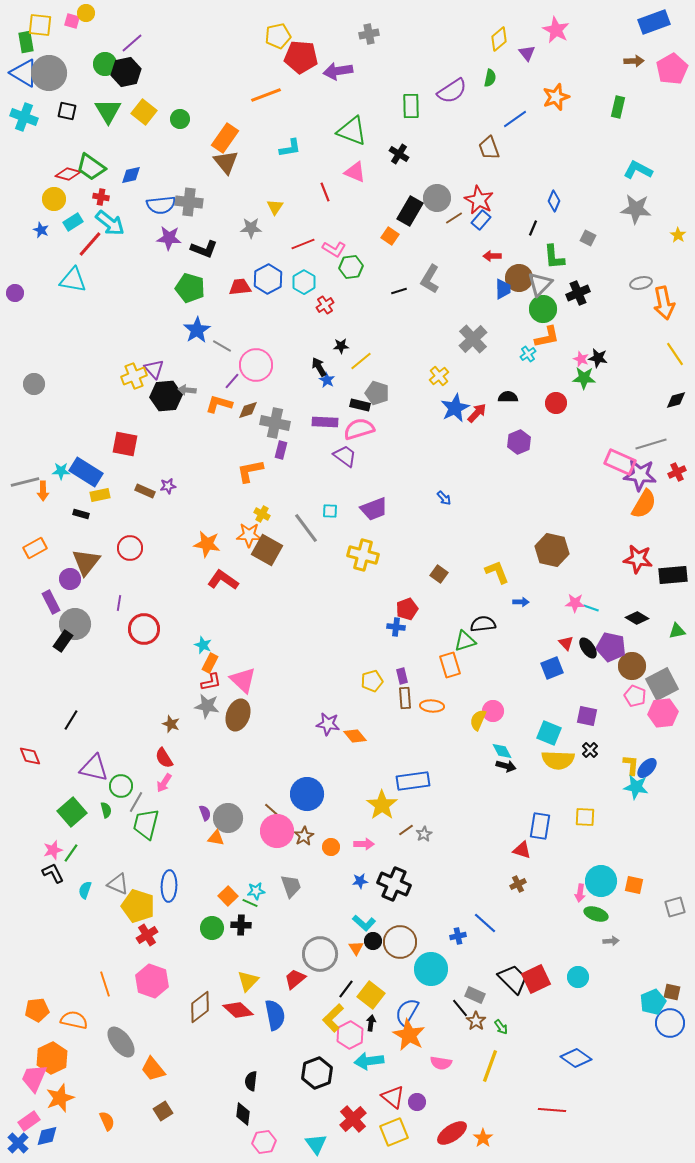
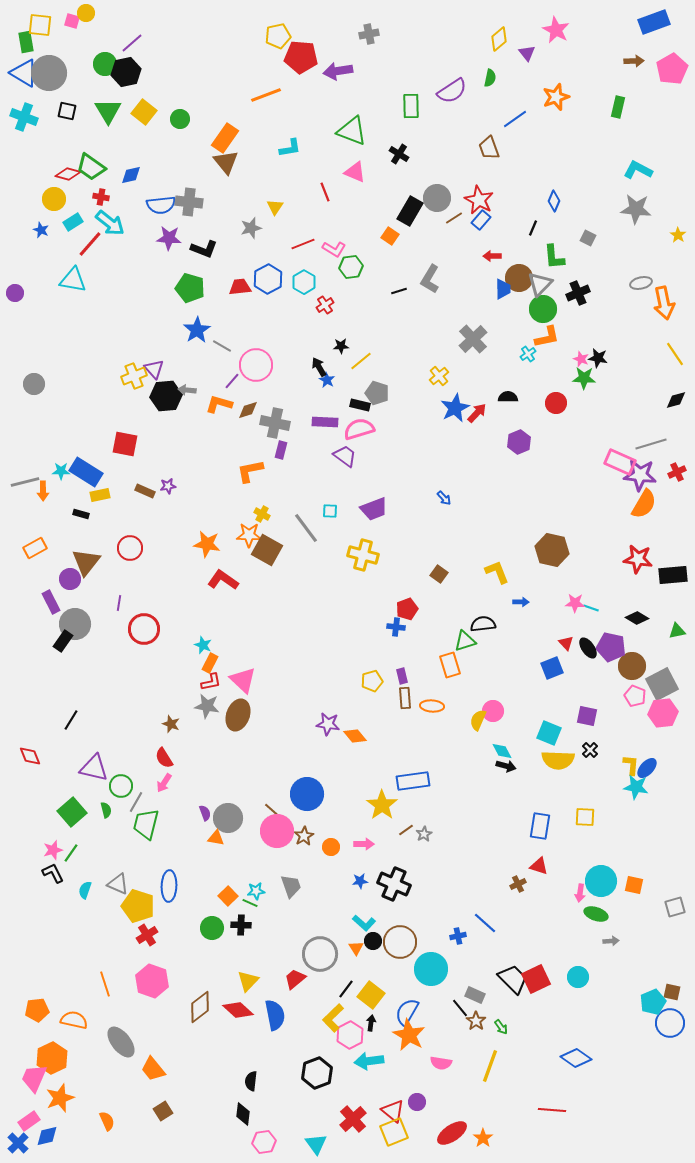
gray star at (251, 228): rotated 15 degrees counterclockwise
red triangle at (522, 850): moved 17 px right, 16 px down
red triangle at (393, 1097): moved 14 px down
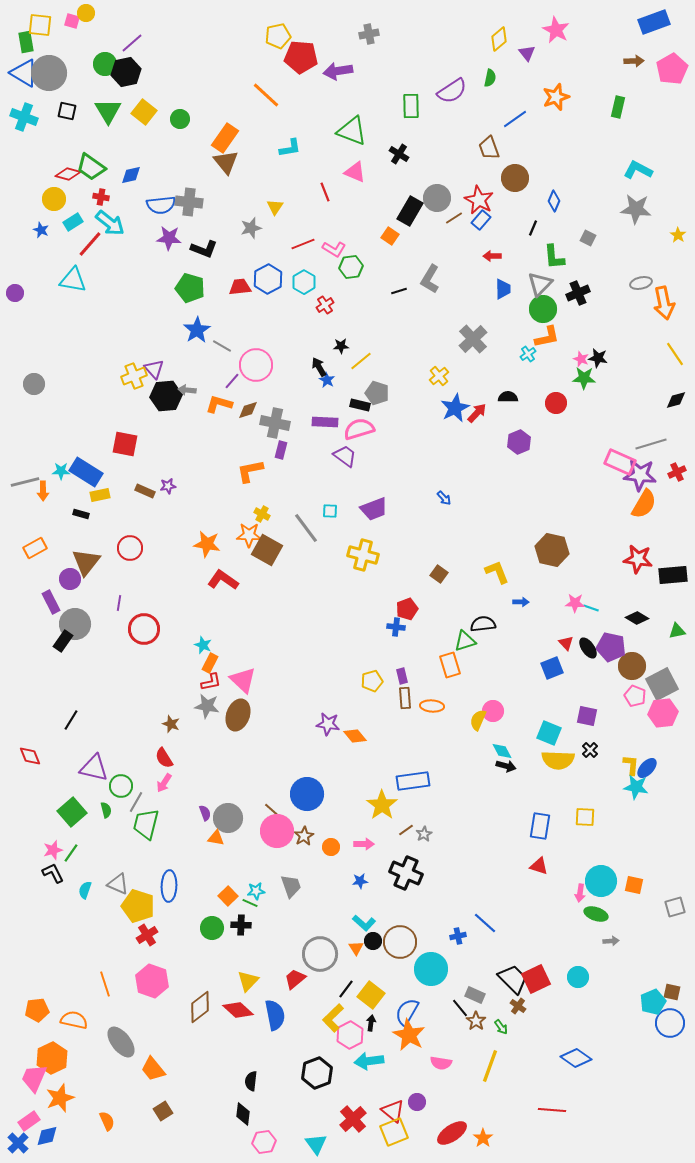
orange line at (266, 95): rotated 64 degrees clockwise
brown circle at (519, 278): moved 4 px left, 100 px up
black cross at (394, 884): moved 12 px right, 11 px up
brown cross at (518, 884): moved 122 px down; rotated 28 degrees counterclockwise
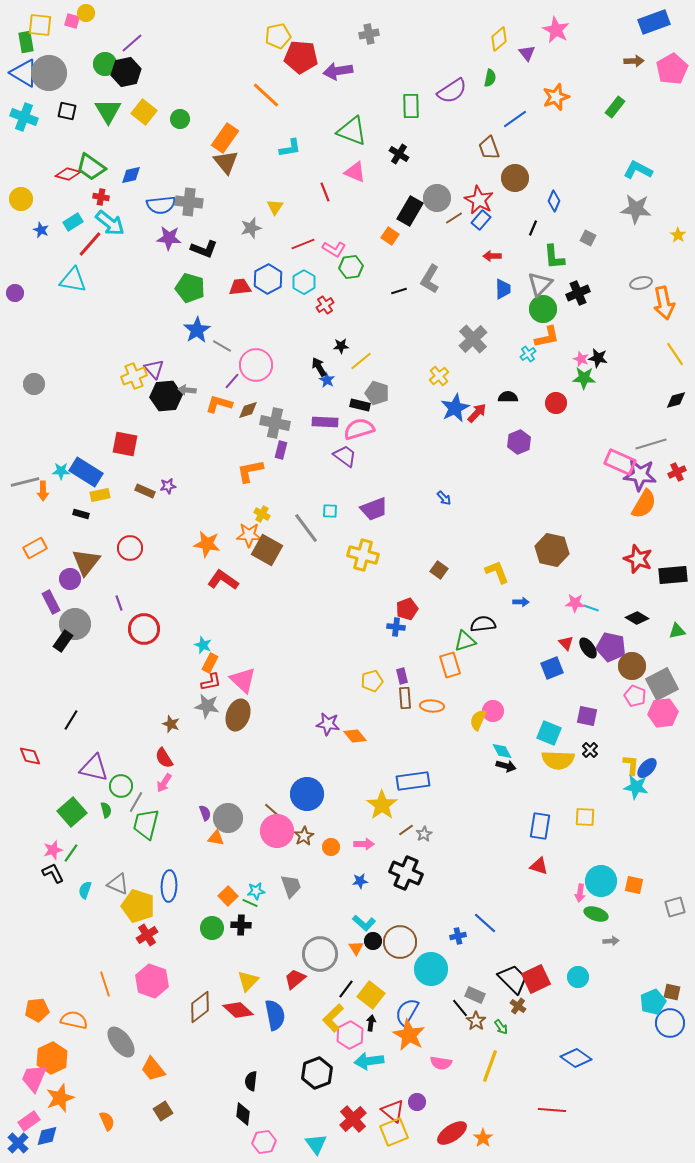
green rectangle at (618, 107): moved 3 px left; rotated 25 degrees clockwise
yellow circle at (54, 199): moved 33 px left
red star at (638, 559): rotated 12 degrees clockwise
brown square at (439, 574): moved 4 px up
purple line at (119, 603): rotated 28 degrees counterclockwise
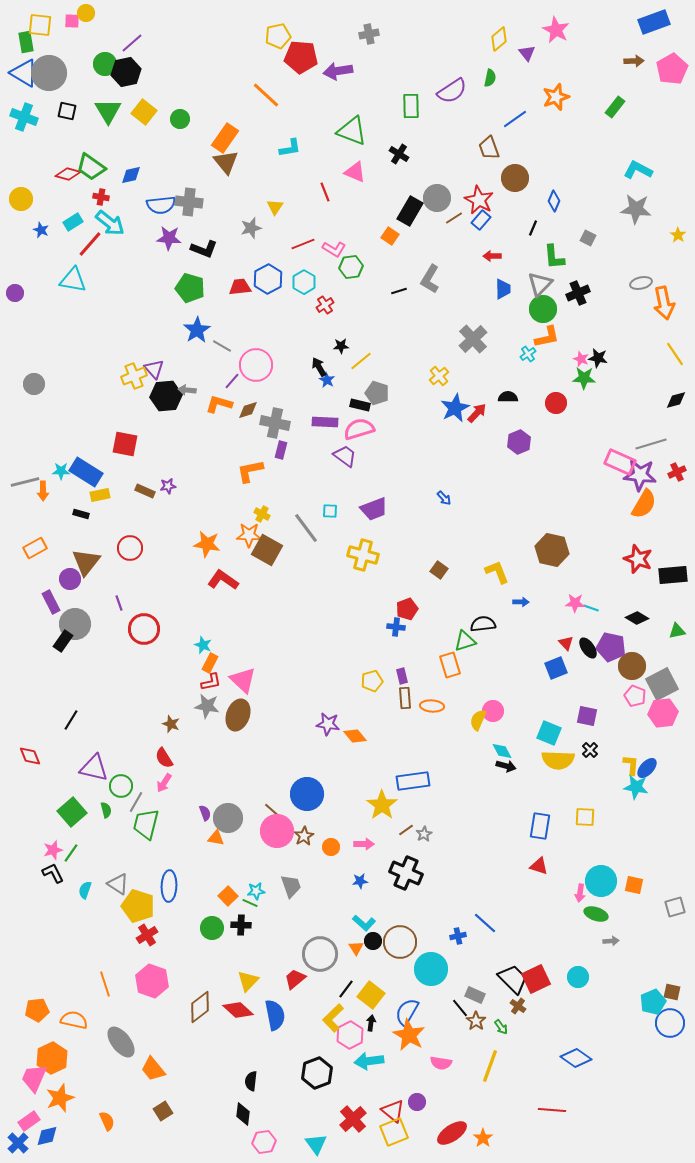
pink square at (72, 21): rotated 14 degrees counterclockwise
blue square at (552, 668): moved 4 px right
gray triangle at (118, 884): rotated 10 degrees clockwise
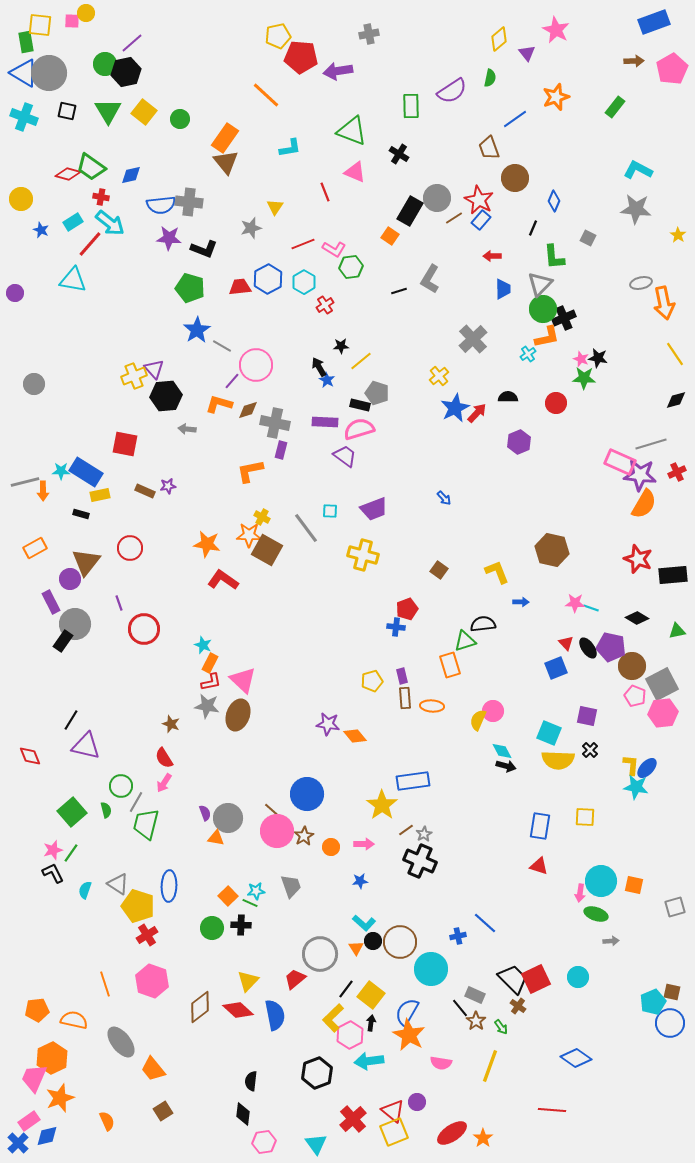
black cross at (578, 293): moved 14 px left, 25 px down
gray arrow at (187, 390): moved 39 px down
yellow cross at (262, 514): moved 3 px down
purple triangle at (94, 768): moved 8 px left, 22 px up
black cross at (406, 873): moved 14 px right, 12 px up
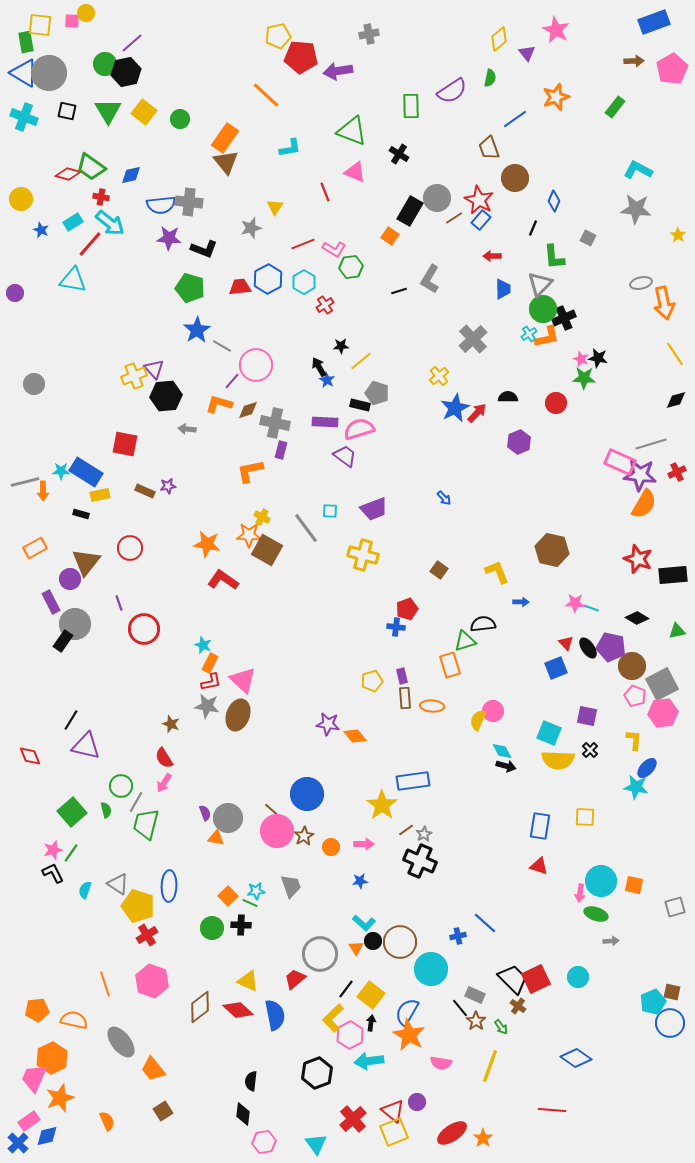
cyan cross at (528, 354): moved 1 px right, 20 px up
yellow L-shape at (631, 765): moved 3 px right, 25 px up
yellow triangle at (248, 981): rotated 50 degrees counterclockwise
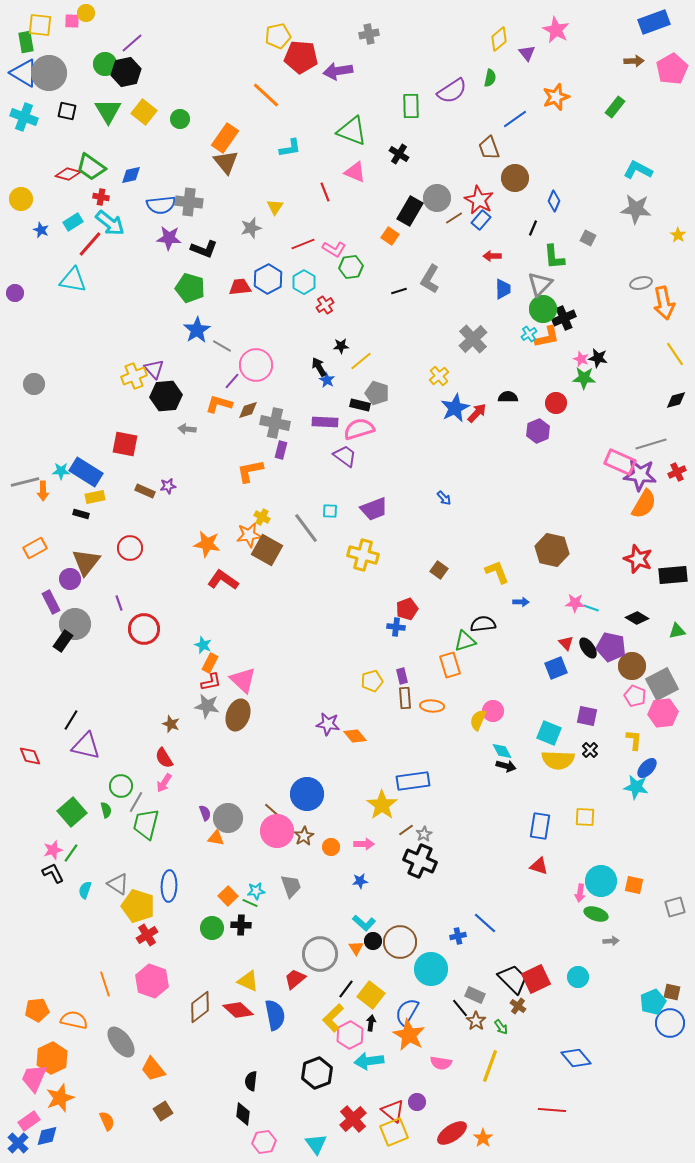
purple hexagon at (519, 442): moved 19 px right, 11 px up
yellow rectangle at (100, 495): moved 5 px left, 2 px down
orange star at (249, 535): rotated 10 degrees counterclockwise
blue diamond at (576, 1058): rotated 16 degrees clockwise
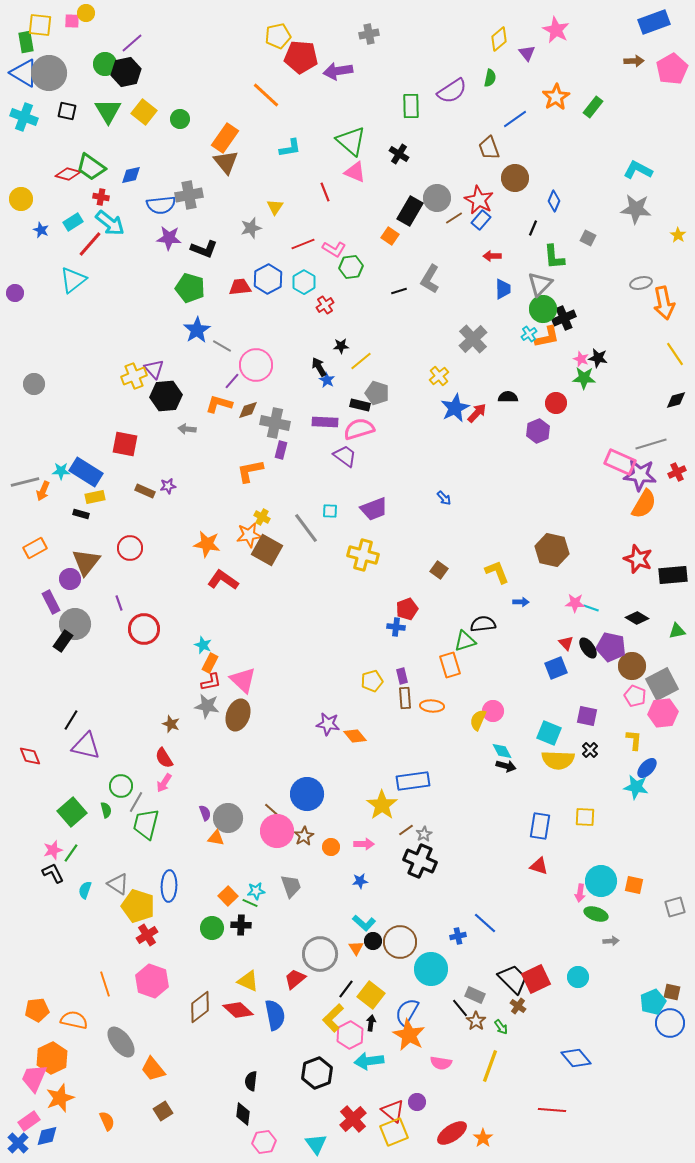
orange star at (556, 97): rotated 12 degrees counterclockwise
green rectangle at (615, 107): moved 22 px left
green triangle at (352, 131): moved 1 px left, 10 px down; rotated 20 degrees clockwise
gray cross at (189, 202): moved 7 px up; rotated 16 degrees counterclockwise
cyan triangle at (73, 280): rotated 48 degrees counterclockwise
orange arrow at (43, 491): rotated 24 degrees clockwise
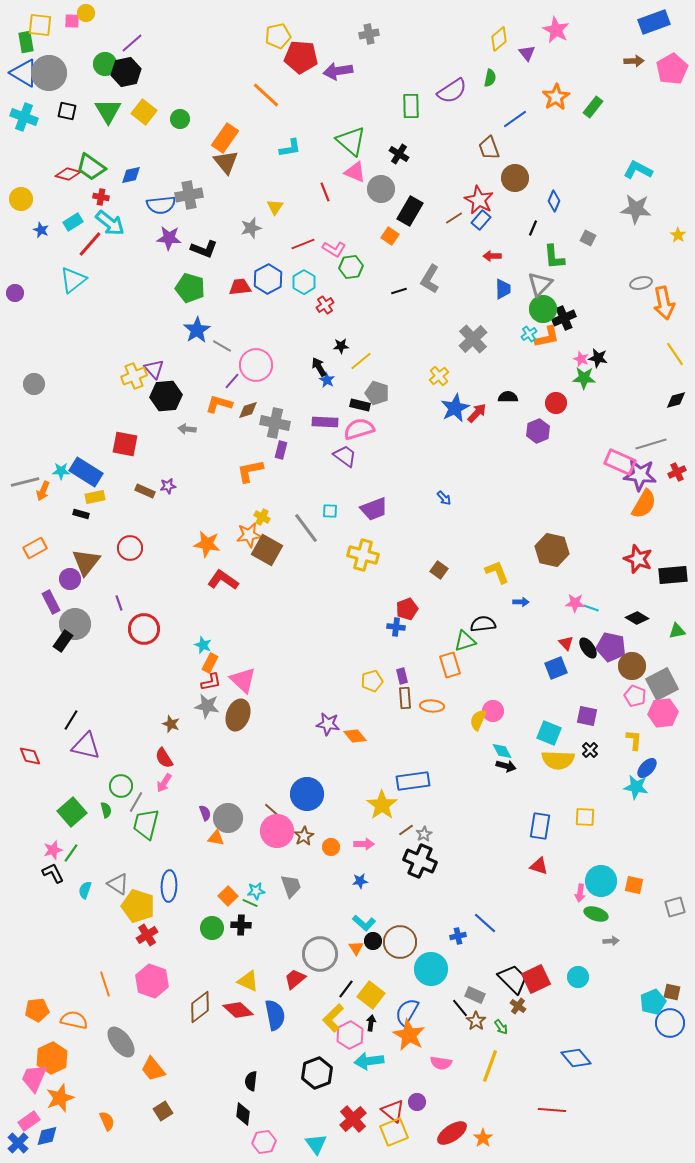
gray circle at (437, 198): moved 56 px left, 9 px up
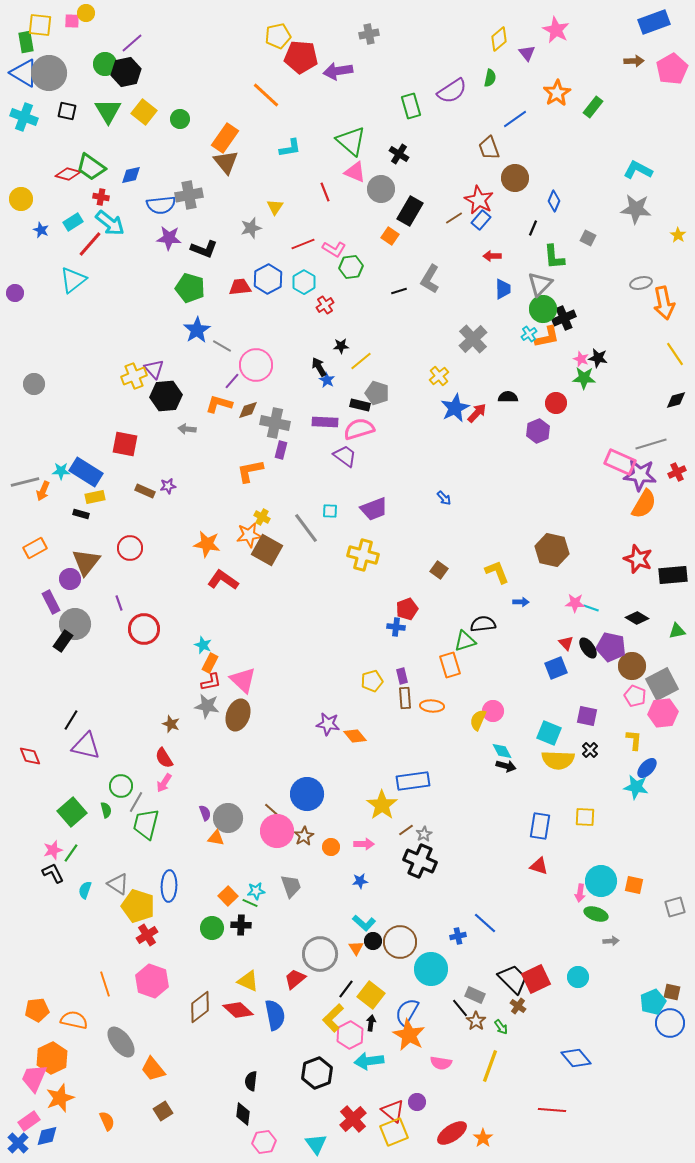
orange star at (556, 97): moved 1 px right, 4 px up
green rectangle at (411, 106): rotated 15 degrees counterclockwise
